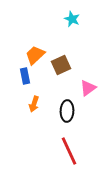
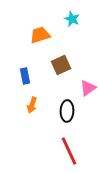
orange trapezoid: moved 5 px right, 20 px up; rotated 25 degrees clockwise
orange arrow: moved 2 px left, 1 px down
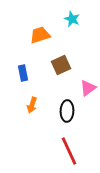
blue rectangle: moved 2 px left, 3 px up
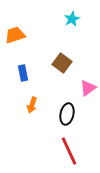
cyan star: rotated 21 degrees clockwise
orange trapezoid: moved 25 px left
brown square: moved 1 px right, 2 px up; rotated 30 degrees counterclockwise
black ellipse: moved 3 px down; rotated 10 degrees clockwise
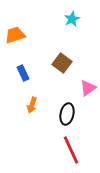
blue rectangle: rotated 14 degrees counterclockwise
red line: moved 2 px right, 1 px up
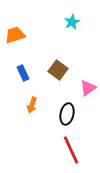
cyan star: moved 3 px down
brown square: moved 4 px left, 7 px down
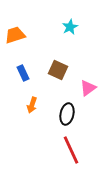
cyan star: moved 2 px left, 5 px down
brown square: rotated 12 degrees counterclockwise
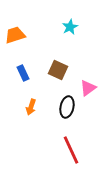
orange arrow: moved 1 px left, 2 px down
black ellipse: moved 7 px up
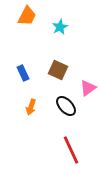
cyan star: moved 10 px left
orange trapezoid: moved 12 px right, 19 px up; rotated 135 degrees clockwise
black ellipse: moved 1 px left, 1 px up; rotated 55 degrees counterclockwise
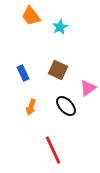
orange trapezoid: moved 4 px right; rotated 115 degrees clockwise
red line: moved 18 px left
